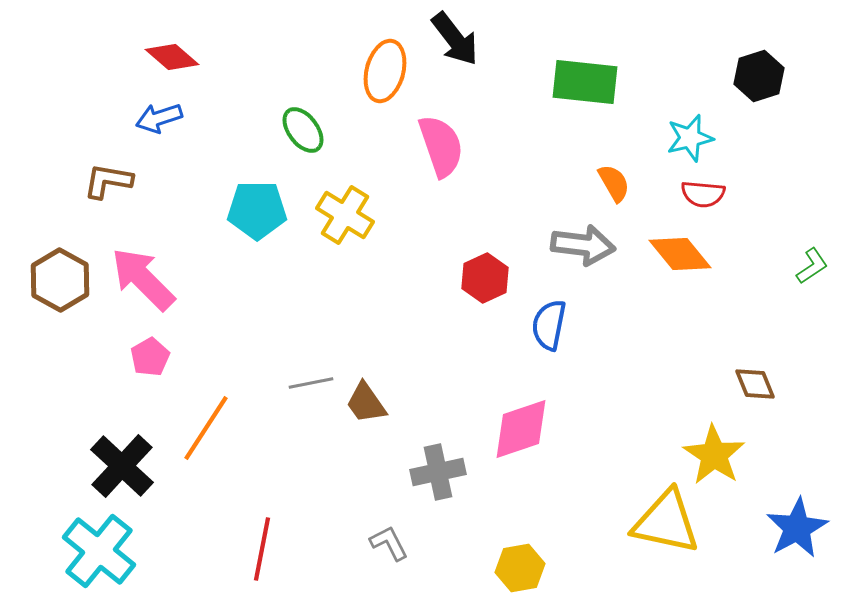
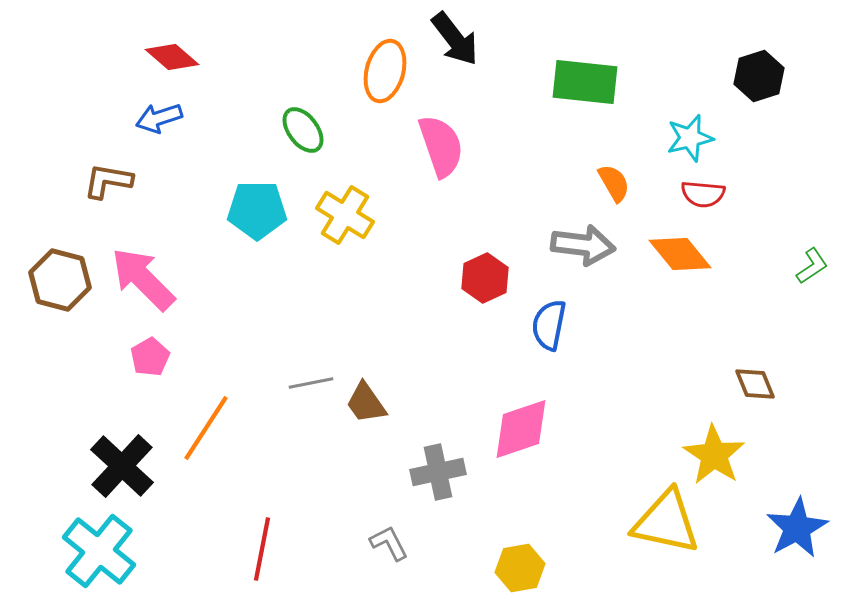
brown hexagon: rotated 14 degrees counterclockwise
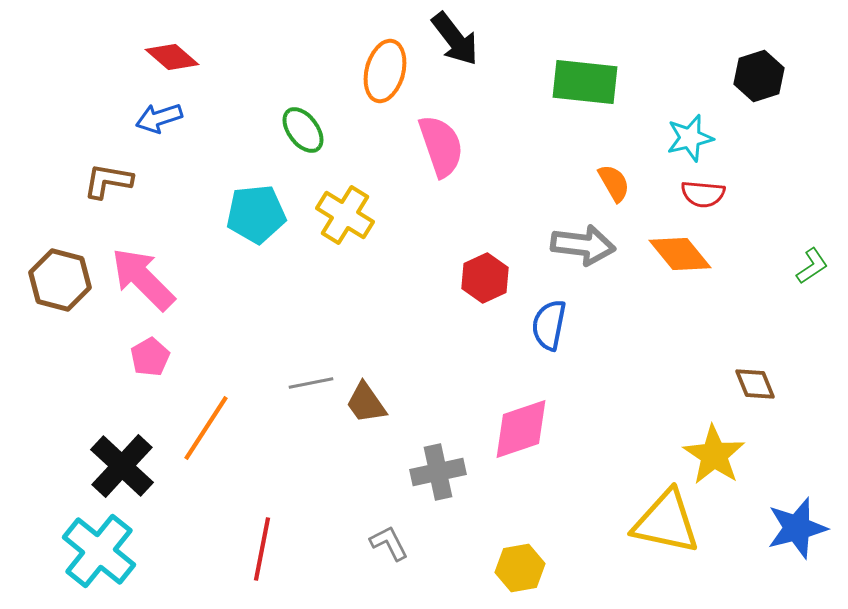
cyan pentagon: moved 1 px left, 4 px down; rotated 6 degrees counterclockwise
blue star: rotated 14 degrees clockwise
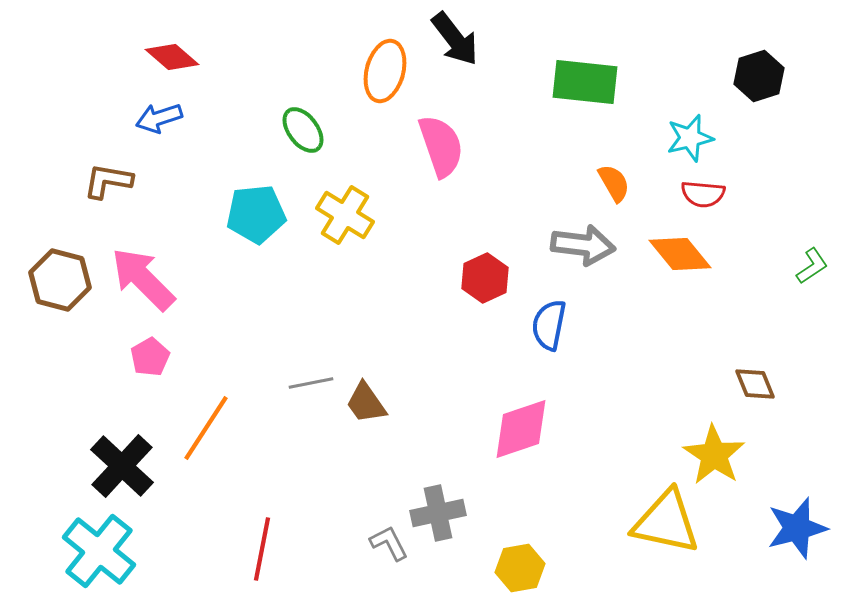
gray cross: moved 41 px down
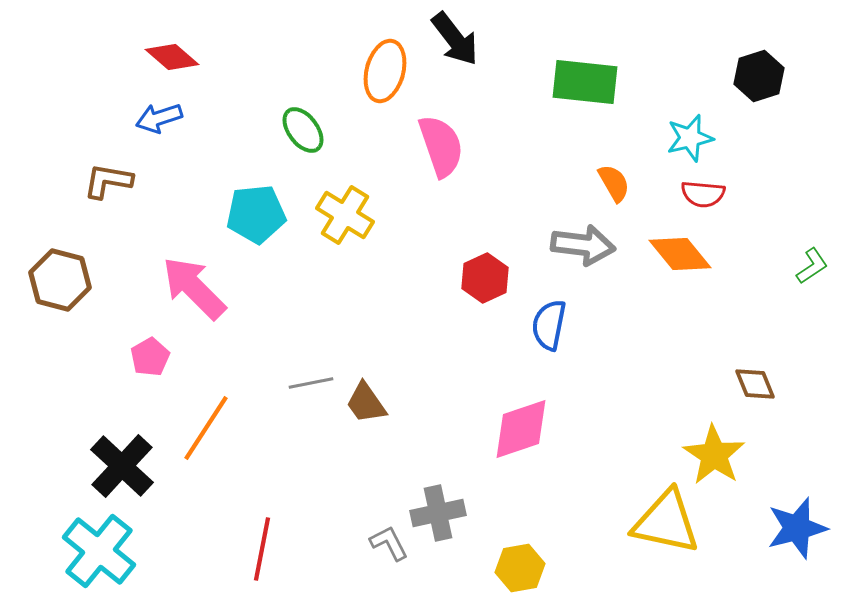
pink arrow: moved 51 px right, 9 px down
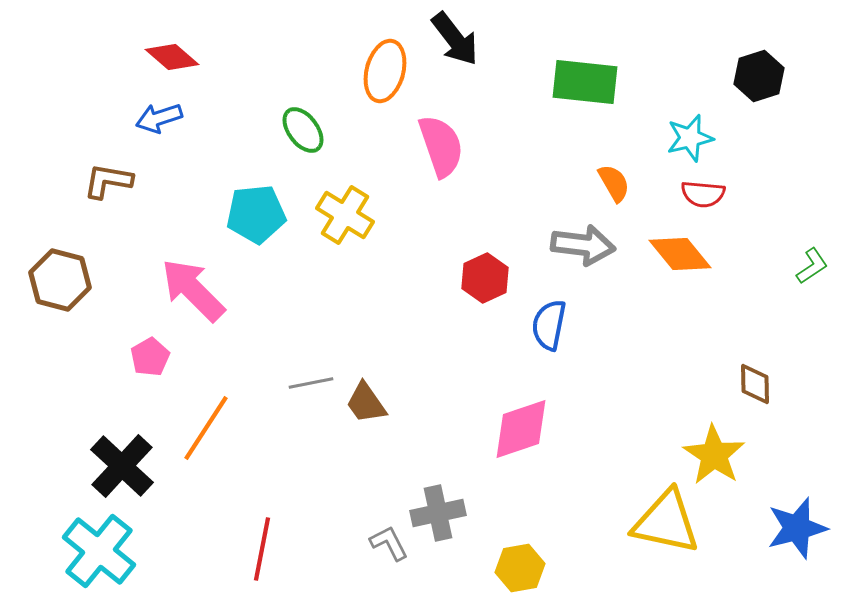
pink arrow: moved 1 px left, 2 px down
brown diamond: rotated 21 degrees clockwise
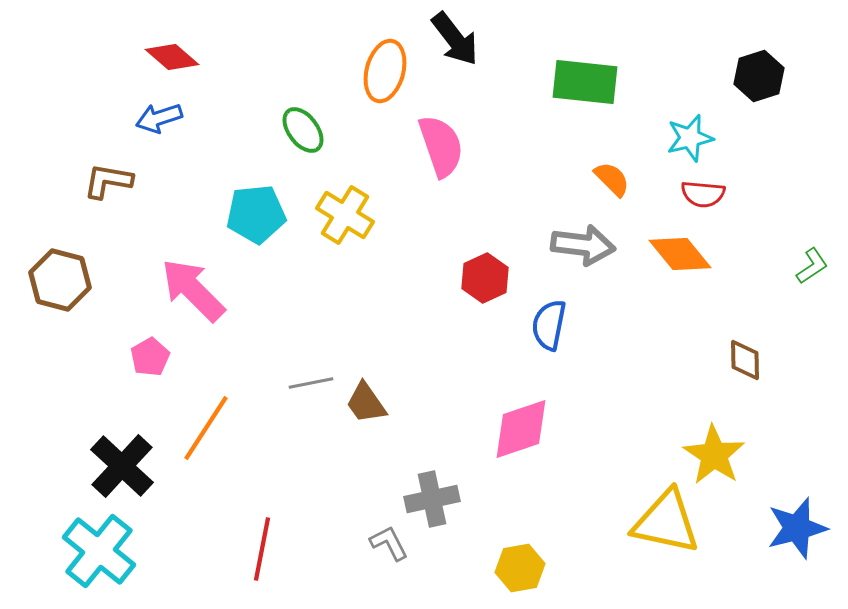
orange semicircle: moved 2 px left, 4 px up; rotated 15 degrees counterclockwise
brown diamond: moved 10 px left, 24 px up
gray cross: moved 6 px left, 14 px up
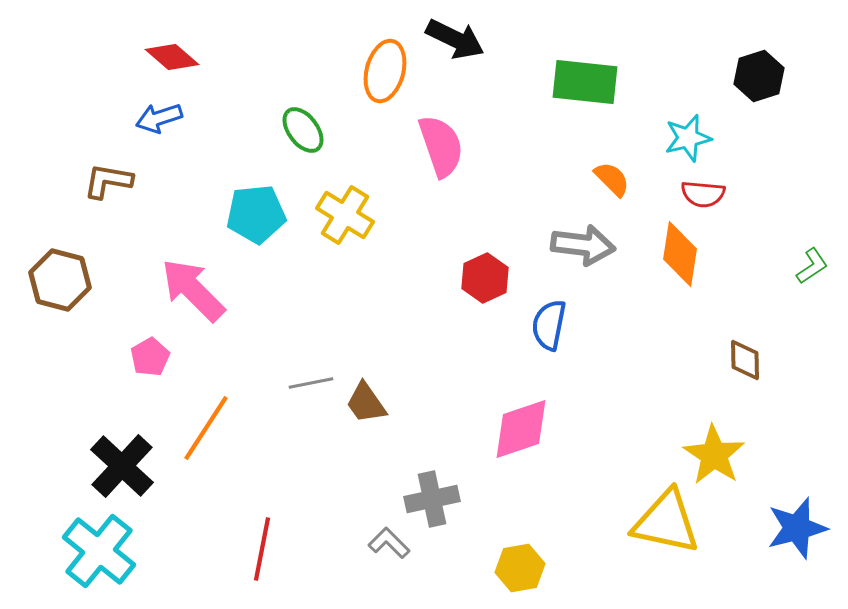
black arrow: rotated 26 degrees counterclockwise
cyan star: moved 2 px left
orange diamond: rotated 48 degrees clockwise
gray L-shape: rotated 18 degrees counterclockwise
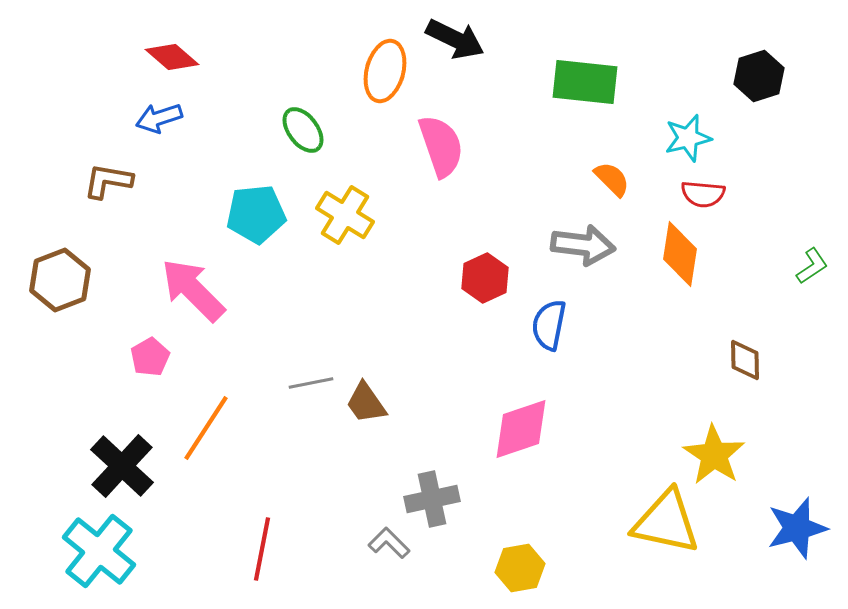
brown hexagon: rotated 24 degrees clockwise
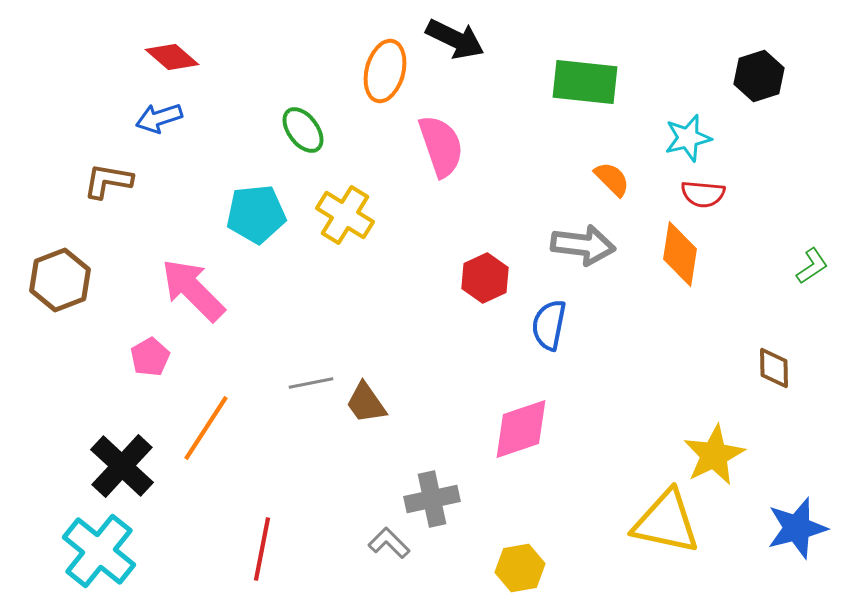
brown diamond: moved 29 px right, 8 px down
yellow star: rotated 12 degrees clockwise
